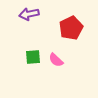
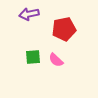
red pentagon: moved 7 px left, 1 px down; rotated 15 degrees clockwise
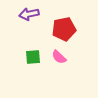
pink semicircle: moved 3 px right, 3 px up
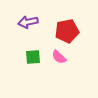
purple arrow: moved 1 px left, 8 px down
red pentagon: moved 3 px right, 2 px down
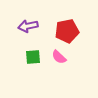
purple arrow: moved 4 px down
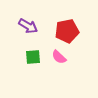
purple arrow: rotated 138 degrees counterclockwise
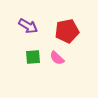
pink semicircle: moved 2 px left, 1 px down
